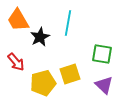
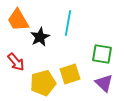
purple triangle: moved 2 px up
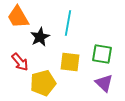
orange trapezoid: moved 3 px up
red arrow: moved 4 px right
yellow square: moved 12 px up; rotated 25 degrees clockwise
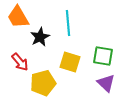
cyan line: rotated 15 degrees counterclockwise
green square: moved 1 px right, 2 px down
yellow square: rotated 10 degrees clockwise
purple triangle: moved 2 px right
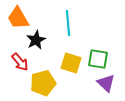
orange trapezoid: moved 1 px down
black star: moved 4 px left, 3 px down
green square: moved 5 px left, 3 px down
yellow square: moved 1 px right, 1 px down
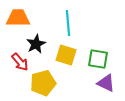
orange trapezoid: rotated 120 degrees clockwise
black star: moved 4 px down
yellow square: moved 5 px left, 8 px up
purple triangle: rotated 18 degrees counterclockwise
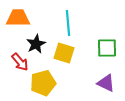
yellow square: moved 2 px left, 2 px up
green square: moved 9 px right, 11 px up; rotated 10 degrees counterclockwise
